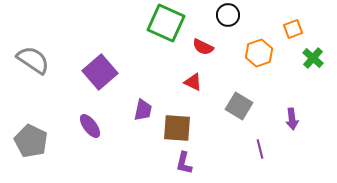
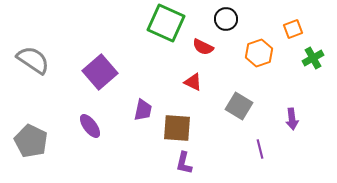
black circle: moved 2 px left, 4 px down
green cross: rotated 20 degrees clockwise
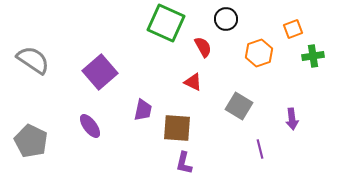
red semicircle: rotated 145 degrees counterclockwise
green cross: moved 2 px up; rotated 20 degrees clockwise
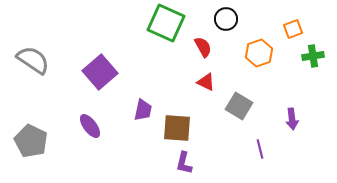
red triangle: moved 13 px right
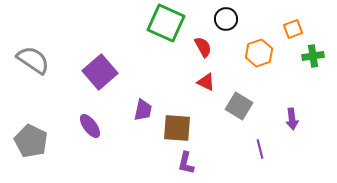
purple L-shape: moved 2 px right
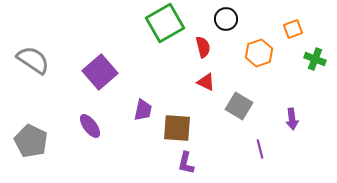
green square: moved 1 px left; rotated 36 degrees clockwise
red semicircle: rotated 15 degrees clockwise
green cross: moved 2 px right, 3 px down; rotated 30 degrees clockwise
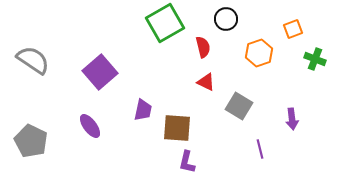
purple L-shape: moved 1 px right, 1 px up
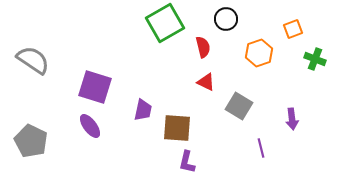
purple square: moved 5 px left, 15 px down; rotated 32 degrees counterclockwise
purple line: moved 1 px right, 1 px up
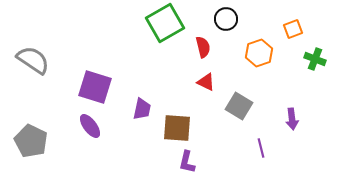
purple trapezoid: moved 1 px left, 1 px up
